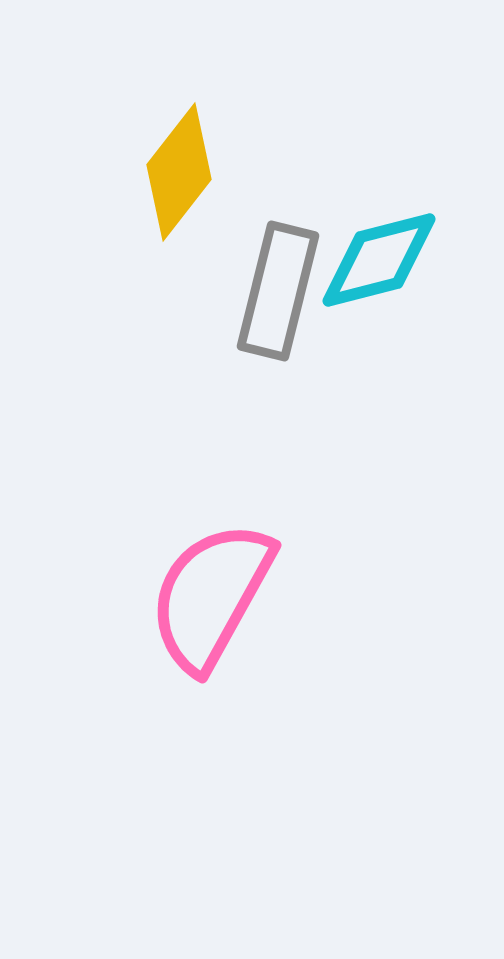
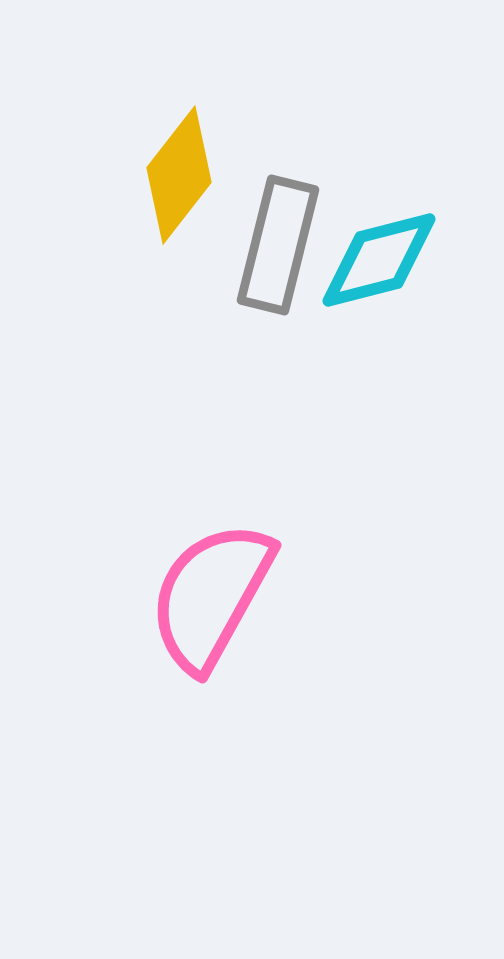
yellow diamond: moved 3 px down
gray rectangle: moved 46 px up
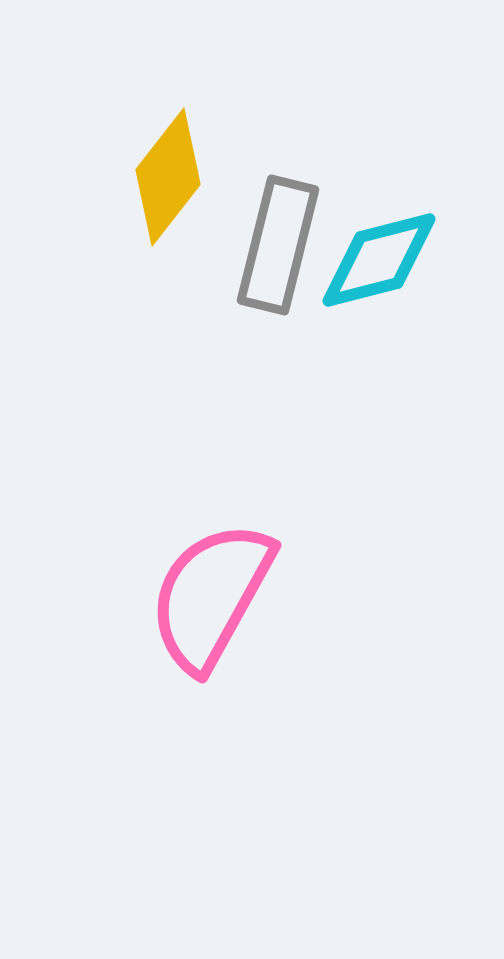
yellow diamond: moved 11 px left, 2 px down
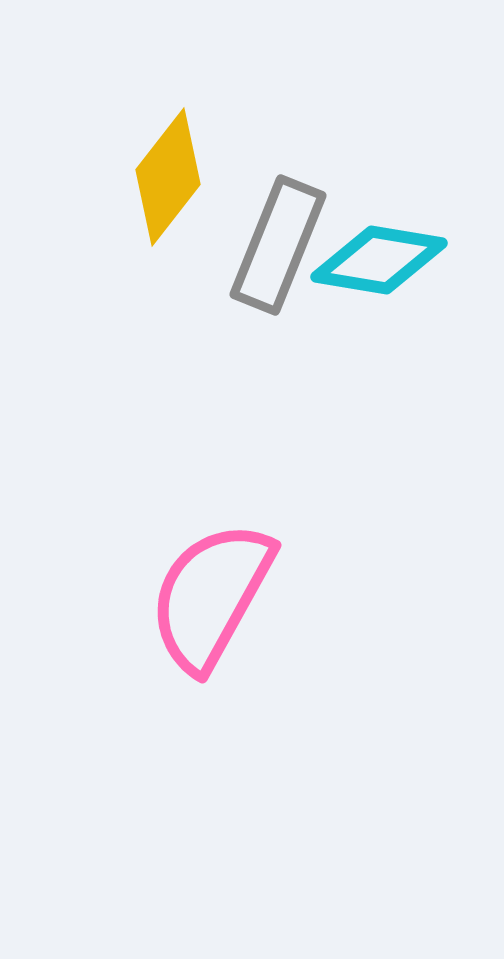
gray rectangle: rotated 8 degrees clockwise
cyan diamond: rotated 24 degrees clockwise
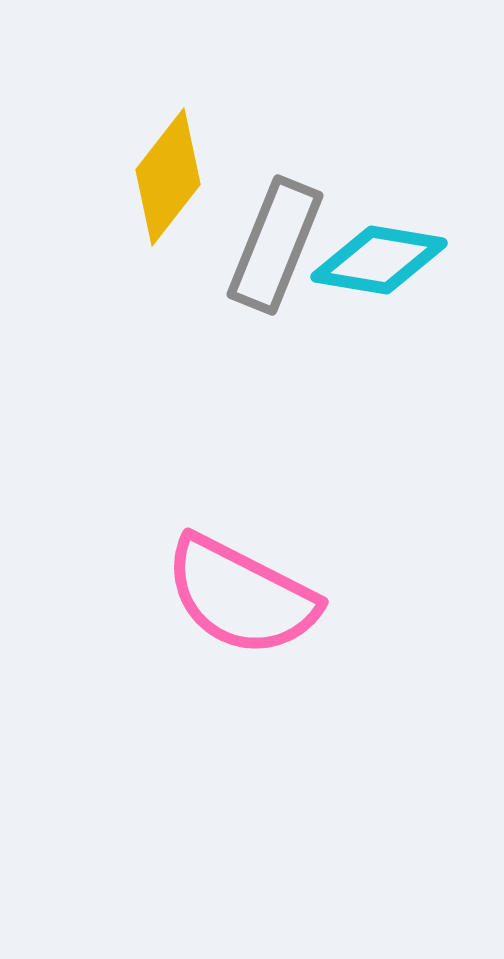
gray rectangle: moved 3 px left
pink semicircle: moved 30 px right; rotated 92 degrees counterclockwise
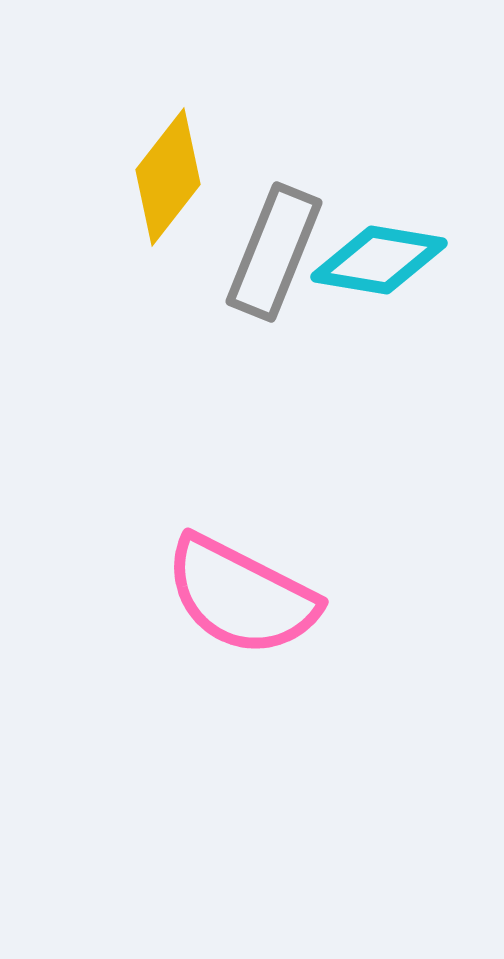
gray rectangle: moved 1 px left, 7 px down
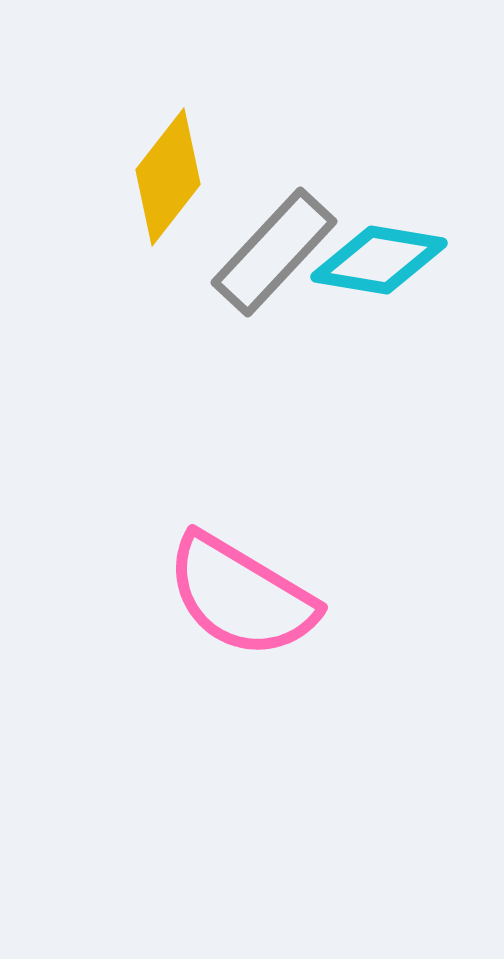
gray rectangle: rotated 21 degrees clockwise
pink semicircle: rotated 4 degrees clockwise
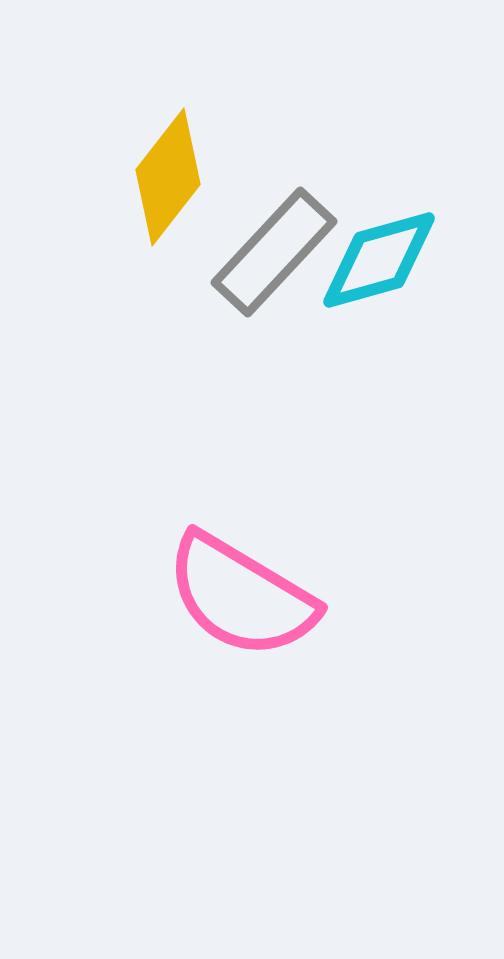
cyan diamond: rotated 25 degrees counterclockwise
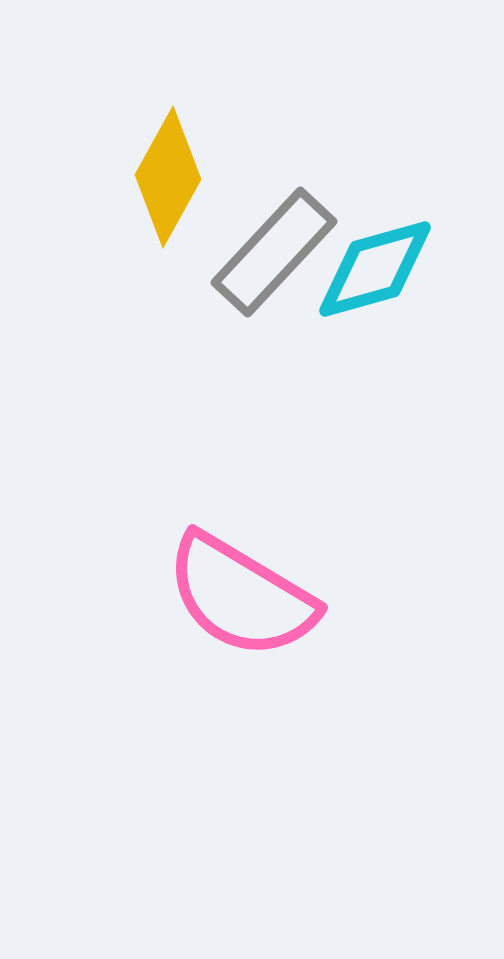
yellow diamond: rotated 9 degrees counterclockwise
cyan diamond: moved 4 px left, 9 px down
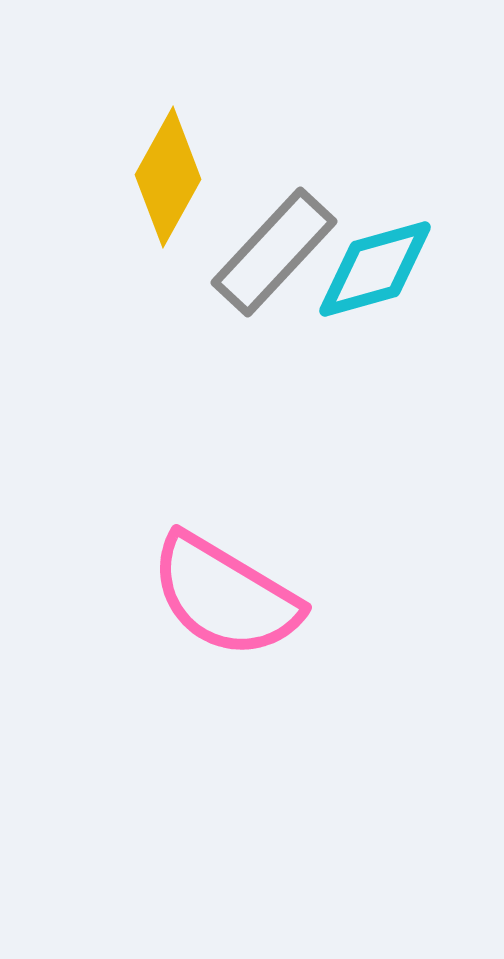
pink semicircle: moved 16 px left
